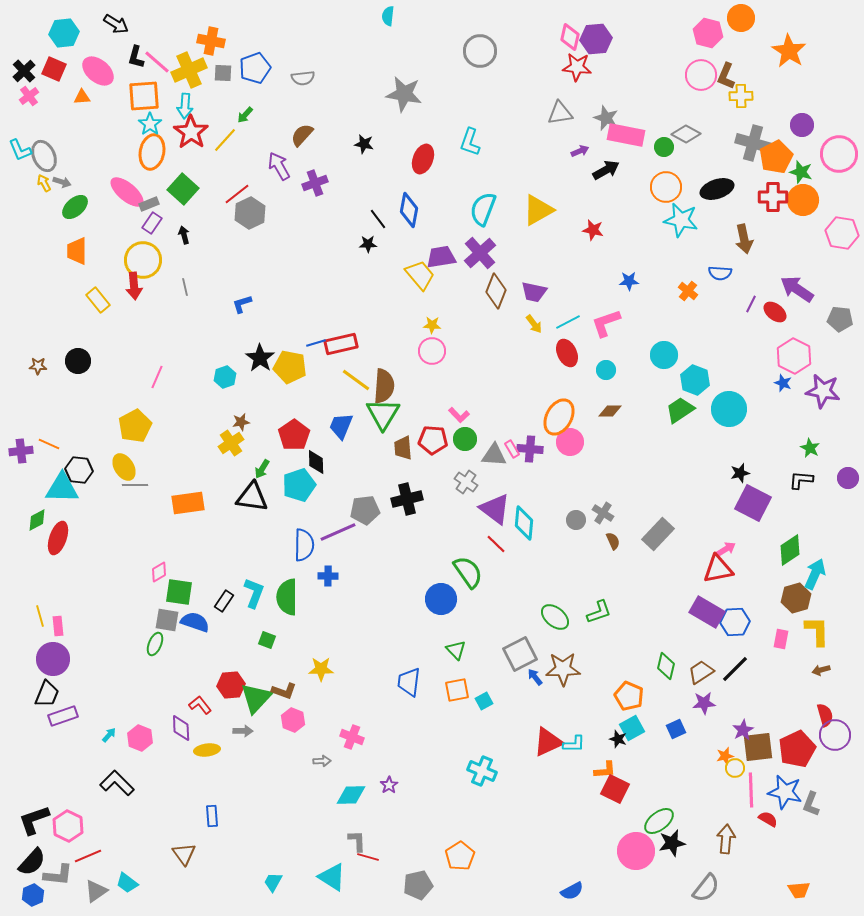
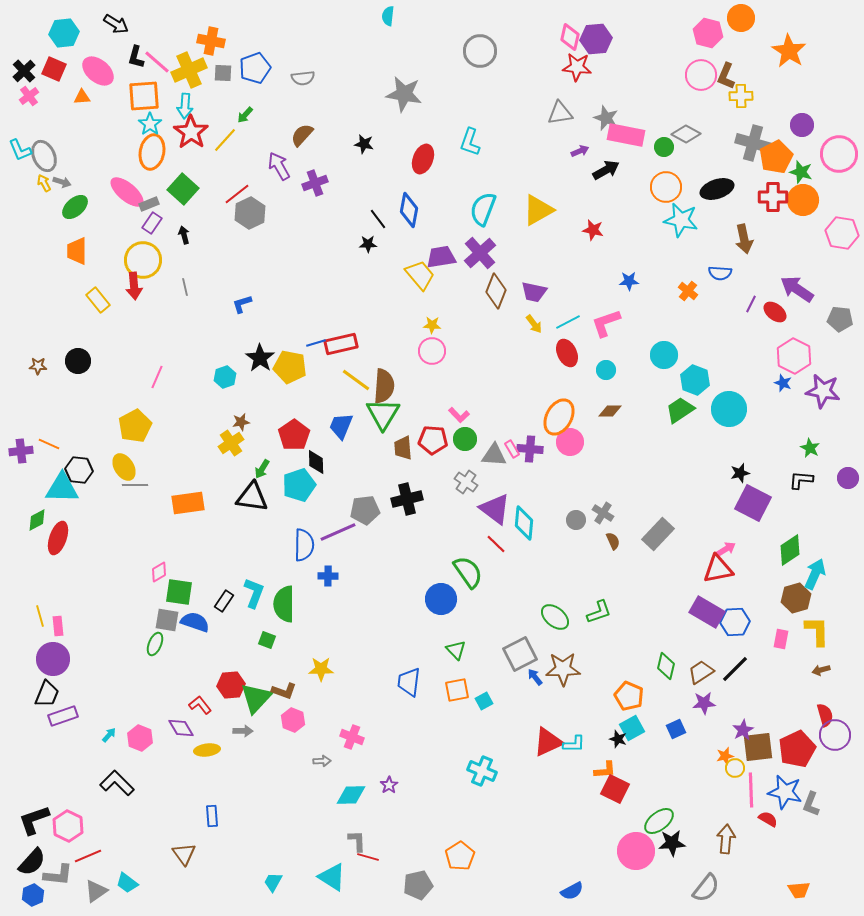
green semicircle at (287, 597): moved 3 px left, 7 px down
purple diamond at (181, 728): rotated 28 degrees counterclockwise
black star at (672, 843): rotated 8 degrees clockwise
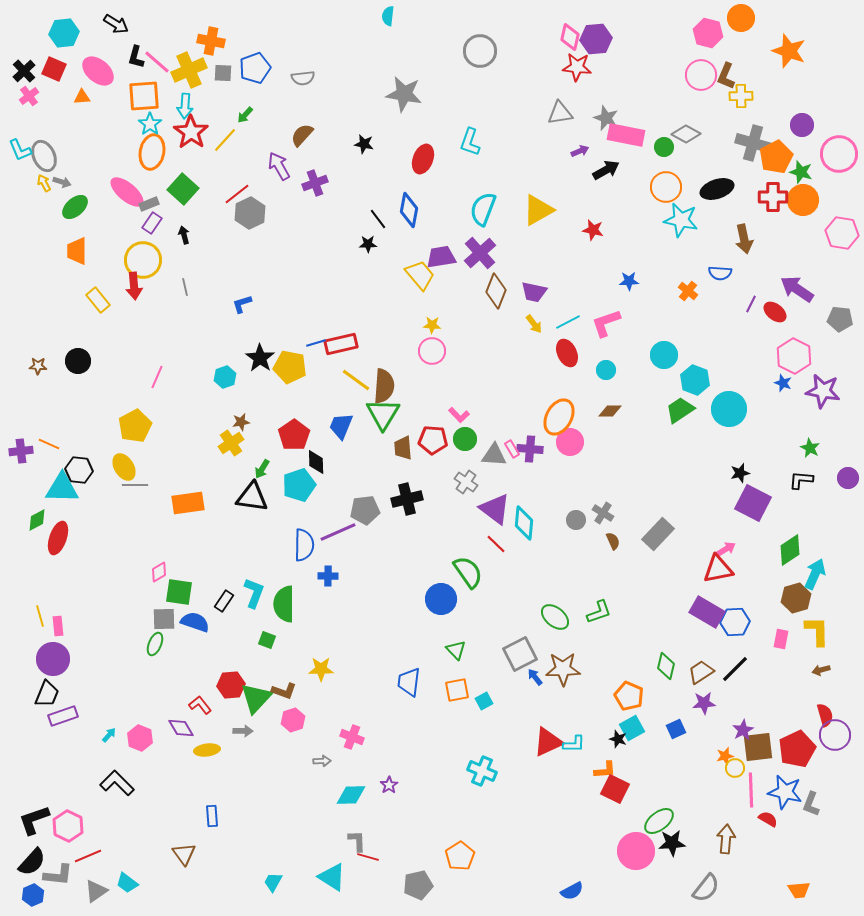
orange star at (789, 51): rotated 12 degrees counterclockwise
gray square at (167, 620): moved 3 px left, 1 px up; rotated 10 degrees counterclockwise
pink hexagon at (293, 720): rotated 20 degrees clockwise
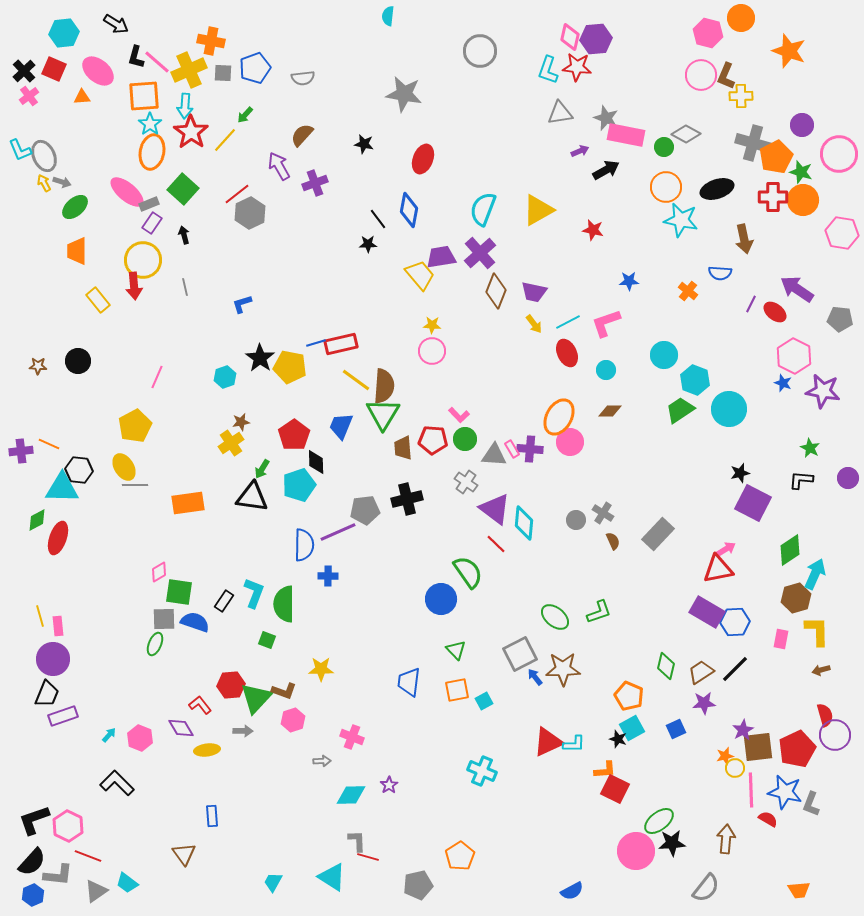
cyan L-shape at (470, 142): moved 78 px right, 72 px up
red line at (88, 856): rotated 44 degrees clockwise
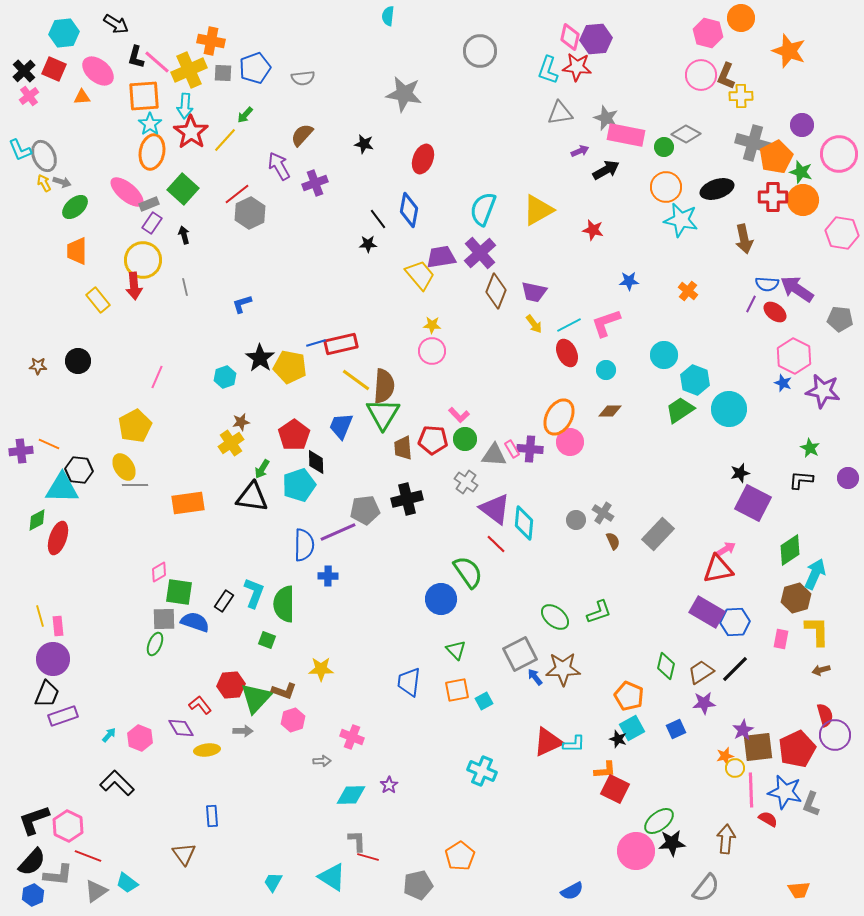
blue semicircle at (720, 273): moved 47 px right, 11 px down
cyan line at (568, 322): moved 1 px right, 3 px down
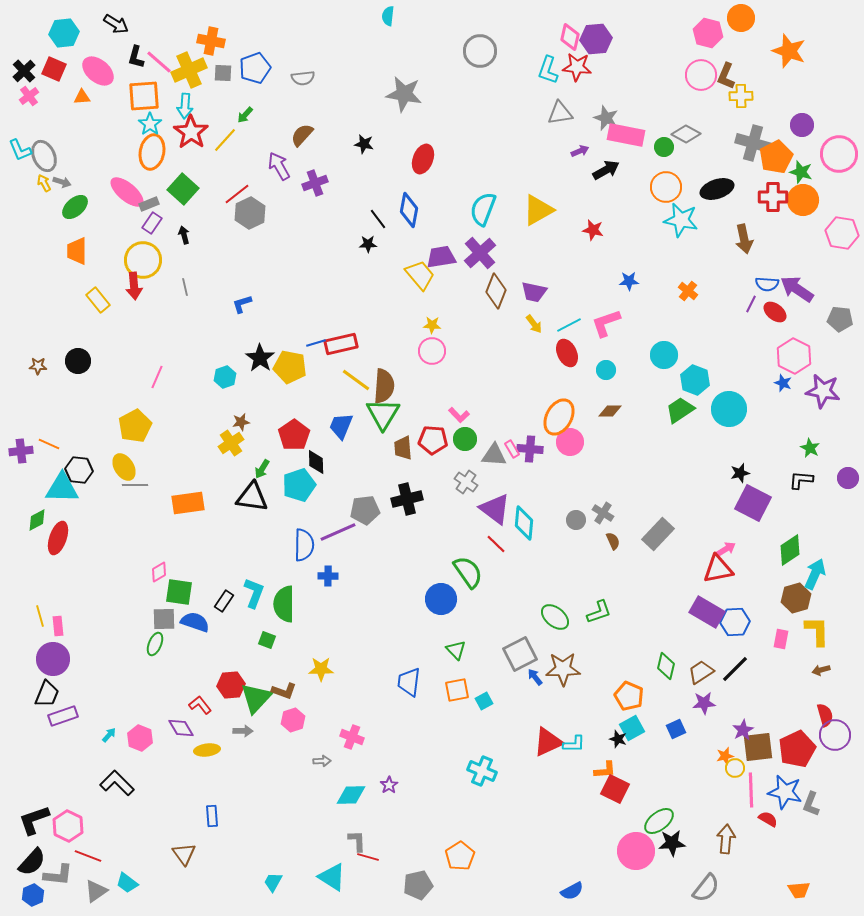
pink line at (157, 62): moved 2 px right
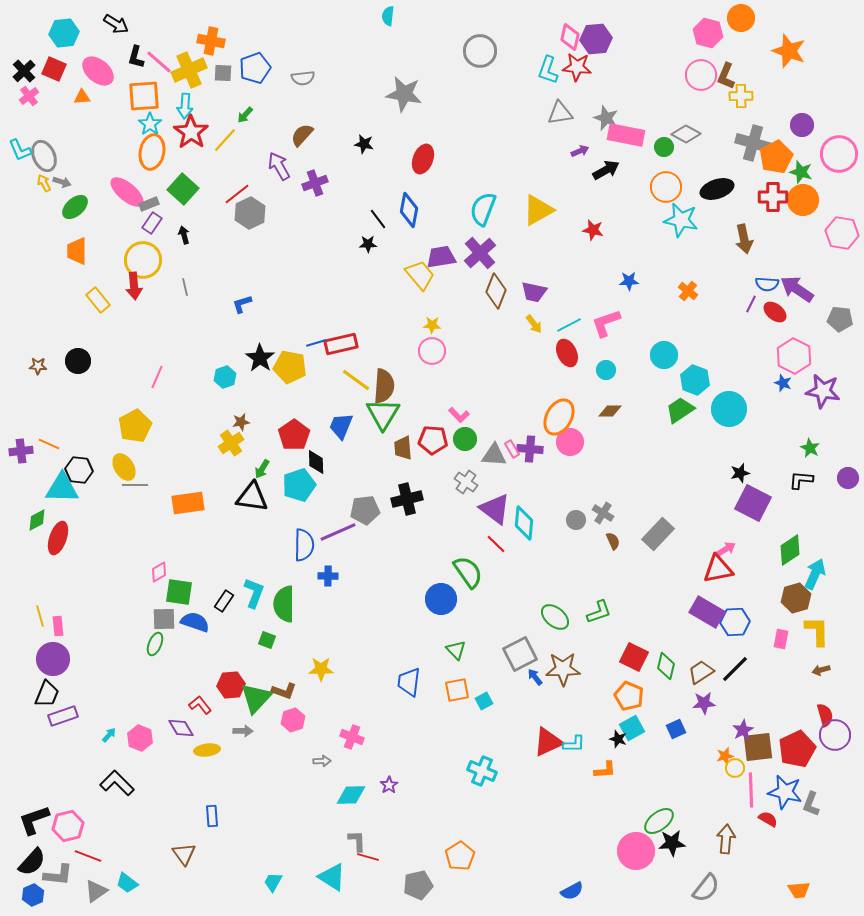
red square at (615, 789): moved 19 px right, 132 px up
pink hexagon at (68, 826): rotated 20 degrees clockwise
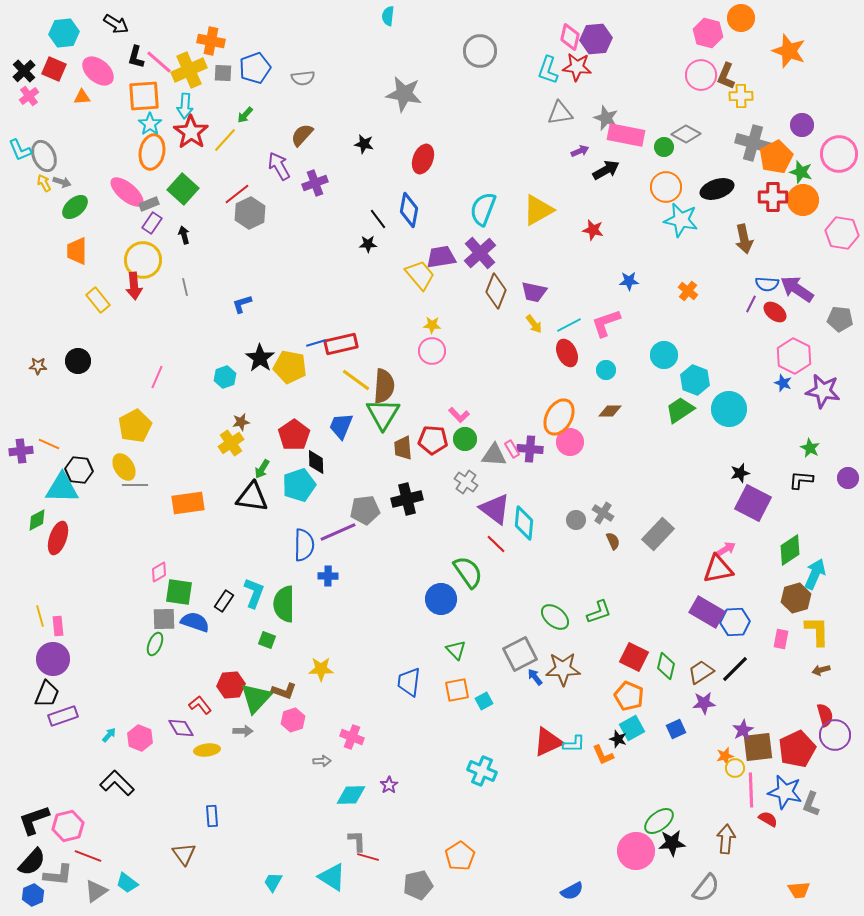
orange L-shape at (605, 770): moved 2 px left, 15 px up; rotated 70 degrees clockwise
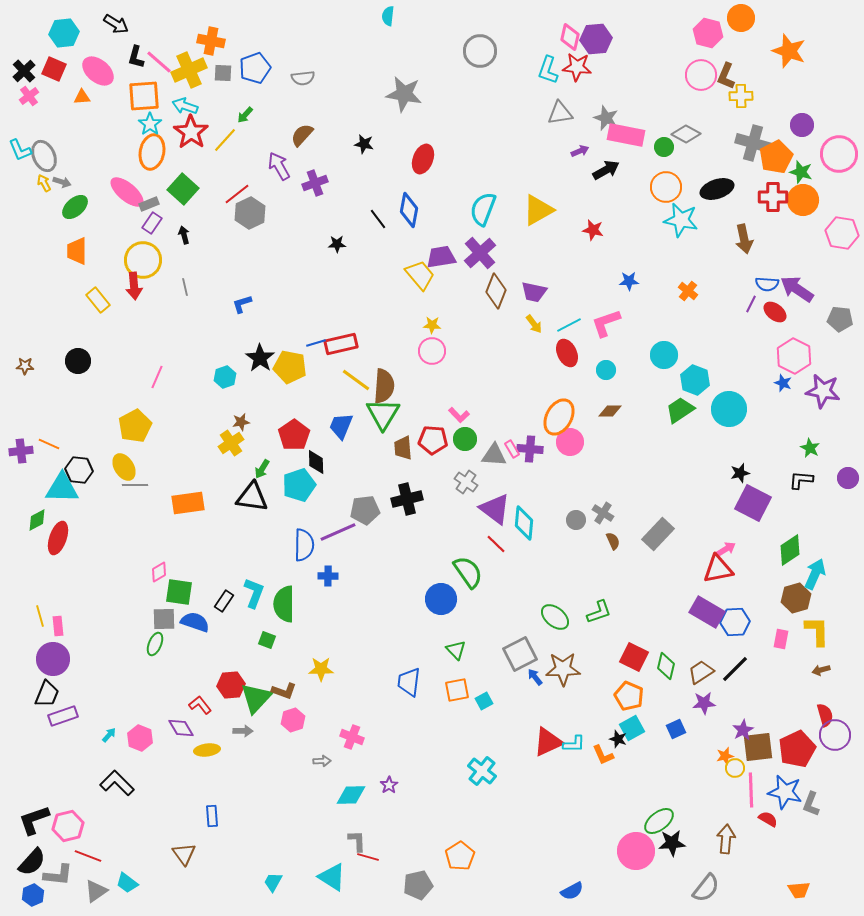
cyan arrow at (185, 106): rotated 105 degrees clockwise
black star at (368, 244): moved 31 px left
brown star at (38, 366): moved 13 px left
cyan cross at (482, 771): rotated 16 degrees clockwise
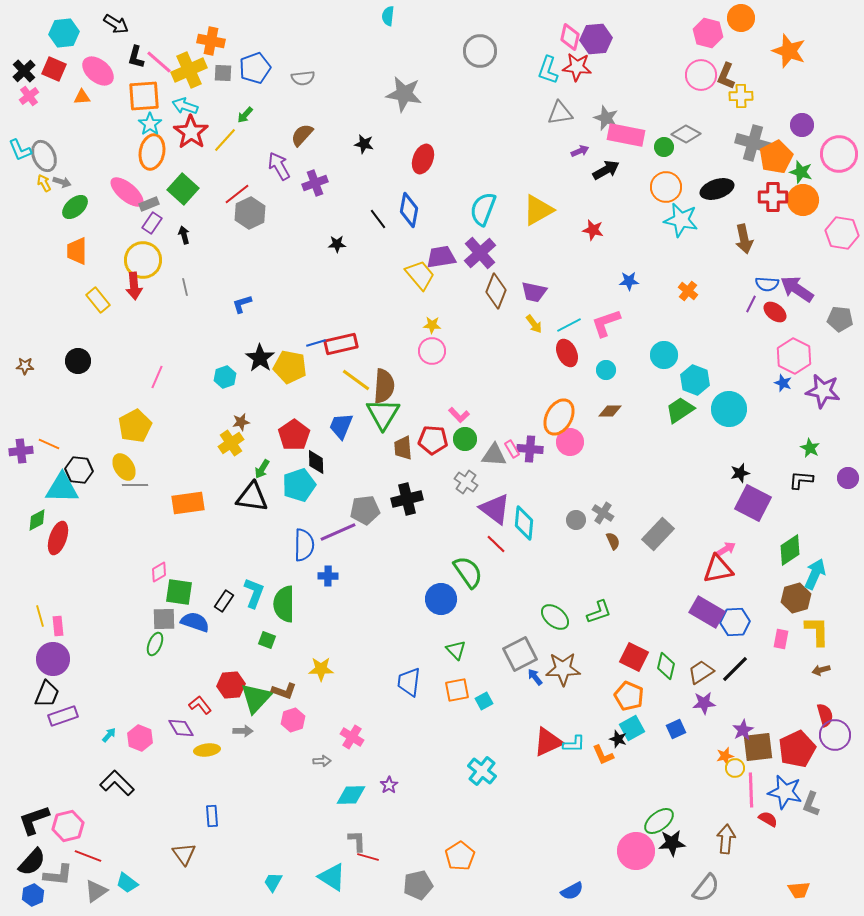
pink cross at (352, 737): rotated 10 degrees clockwise
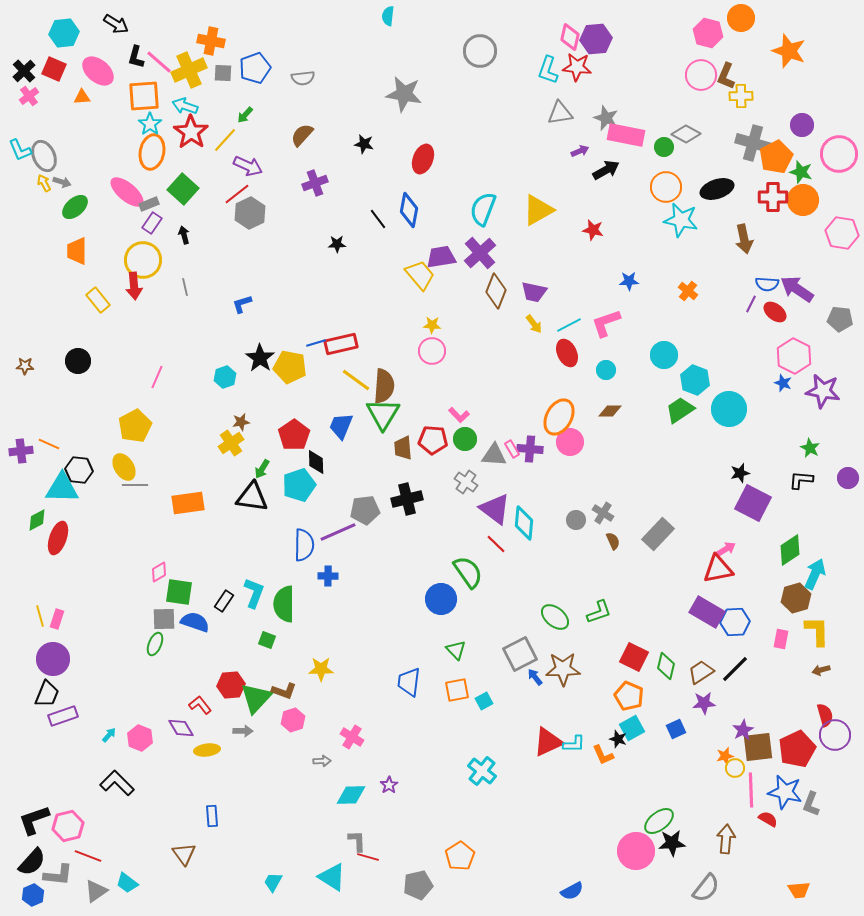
purple arrow at (279, 166): moved 31 px left; rotated 144 degrees clockwise
pink rectangle at (58, 626): moved 1 px left, 7 px up; rotated 24 degrees clockwise
